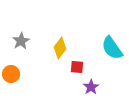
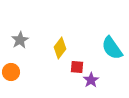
gray star: moved 1 px left, 1 px up
orange circle: moved 2 px up
purple star: moved 7 px up
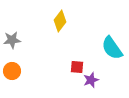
gray star: moved 8 px left; rotated 24 degrees clockwise
yellow diamond: moved 27 px up
orange circle: moved 1 px right, 1 px up
purple star: rotated 14 degrees clockwise
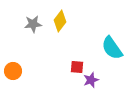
gray star: moved 21 px right, 16 px up
orange circle: moved 1 px right
